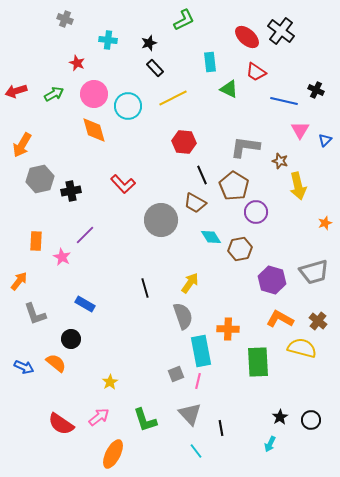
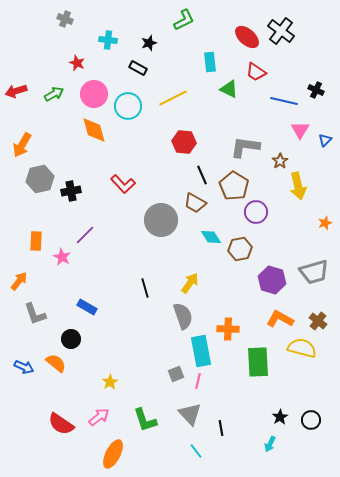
black rectangle at (155, 68): moved 17 px left; rotated 18 degrees counterclockwise
brown star at (280, 161): rotated 21 degrees clockwise
blue rectangle at (85, 304): moved 2 px right, 3 px down
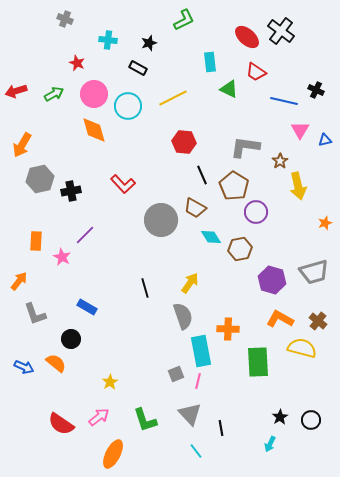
blue triangle at (325, 140): rotated 32 degrees clockwise
brown trapezoid at (195, 203): moved 5 px down
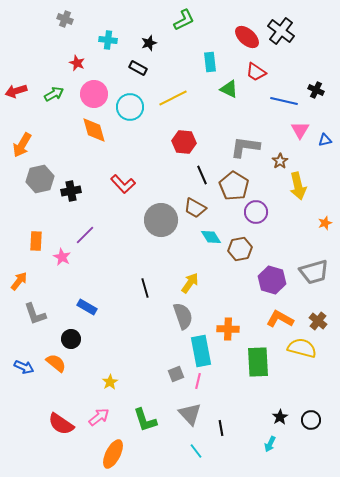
cyan circle at (128, 106): moved 2 px right, 1 px down
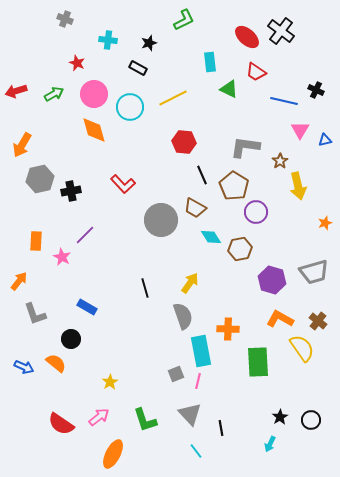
yellow semicircle at (302, 348): rotated 40 degrees clockwise
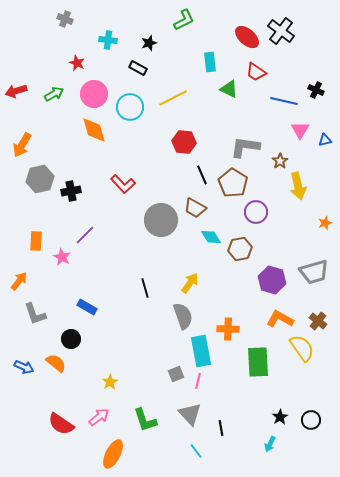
brown pentagon at (234, 186): moved 1 px left, 3 px up
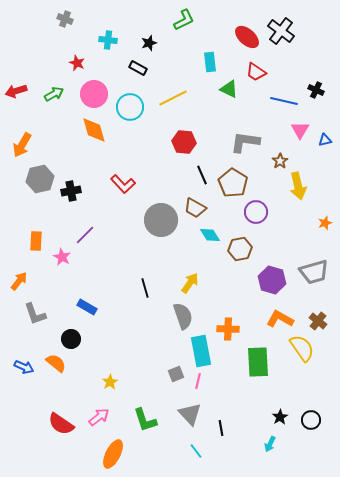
gray L-shape at (245, 147): moved 5 px up
cyan diamond at (211, 237): moved 1 px left, 2 px up
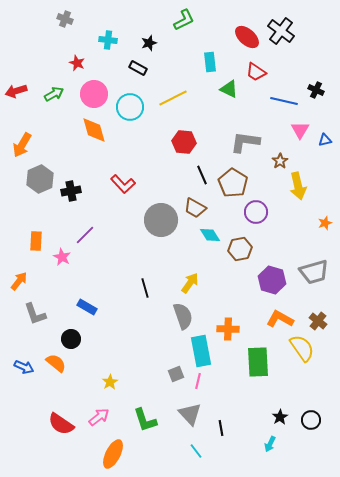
gray hexagon at (40, 179): rotated 12 degrees counterclockwise
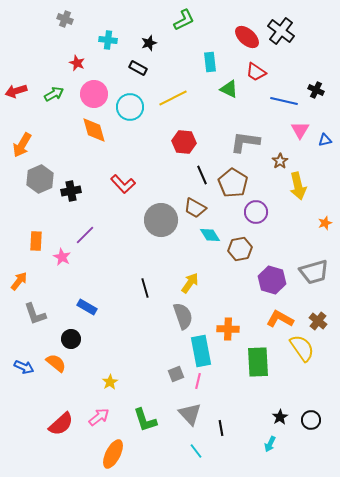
red semicircle at (61, 424): rotated 76 degrees counterclockwise
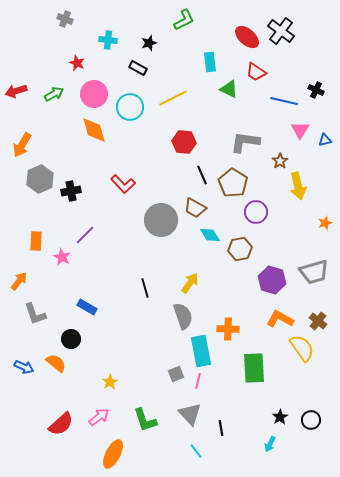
green rectangle at (258, 362): moved 4 px left, 6 px down
